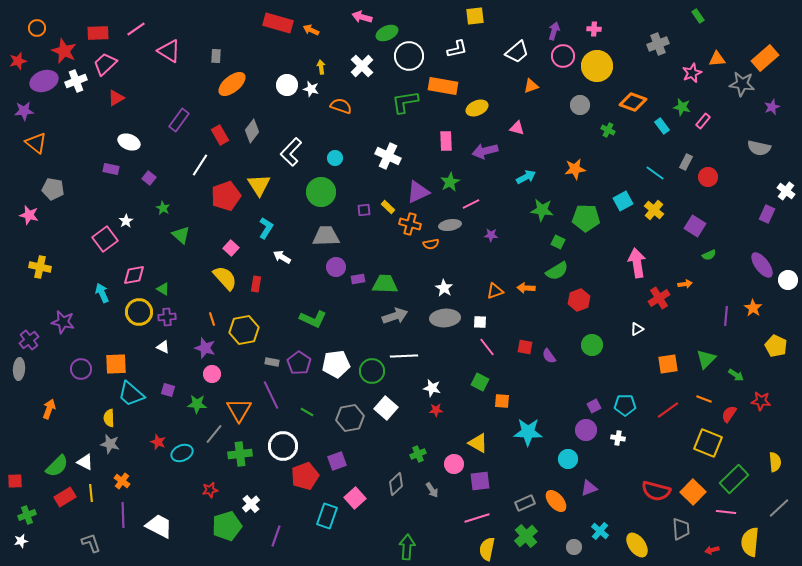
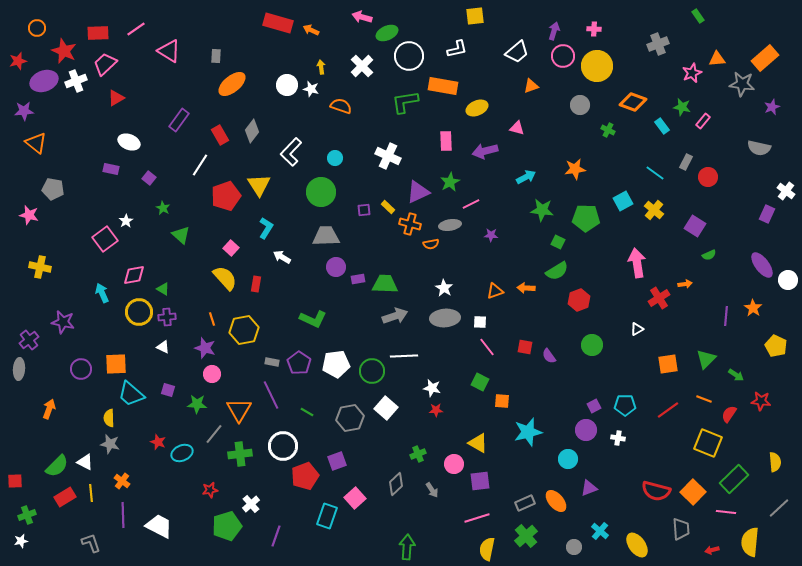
cyan star at (528, 432): rotated 16 degrees counterclockwise
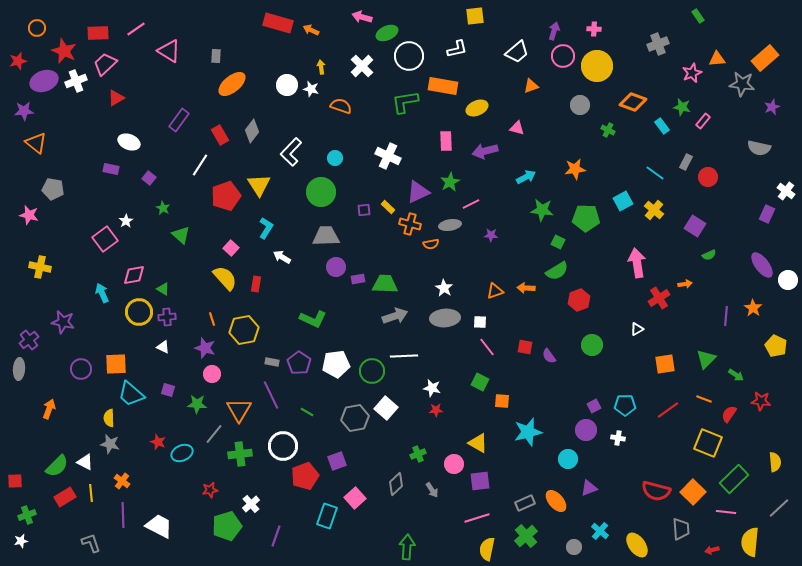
orange square at (668, 364): moved 3 px left
gray hexagon at (350, 418): moved 5 px right
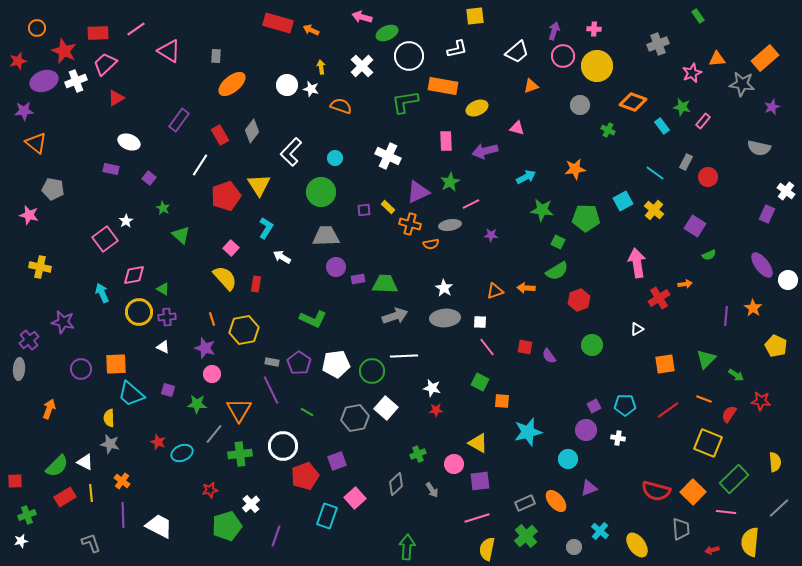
purple line at (271, 395): moved 5 px up
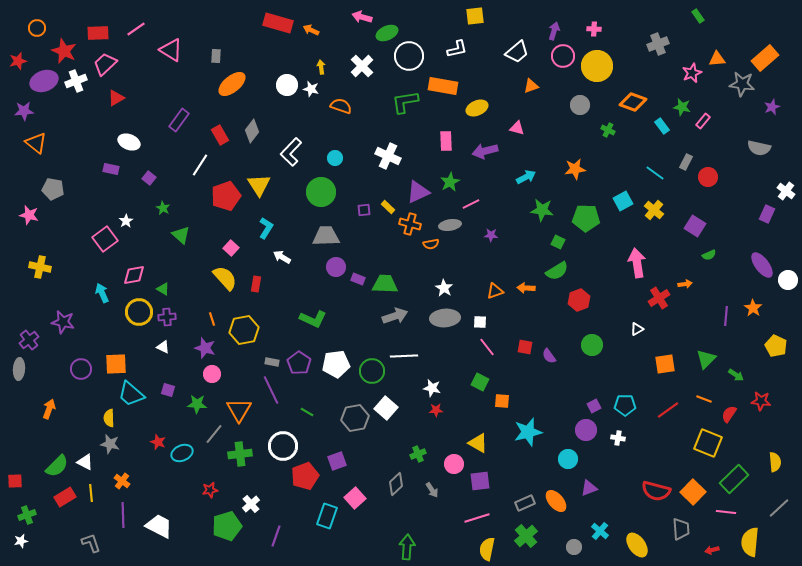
pink triangle at (169, 51): moved 2 px right, 1 px up
purple rectangle at (358, 279): rotated 32 degrees clockwise
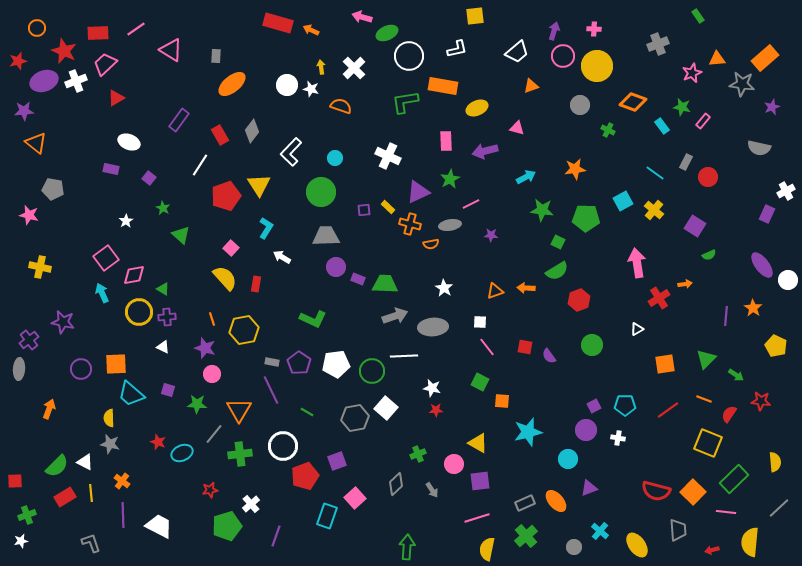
white cross at (362, 66): moved 8 px left, 2 px down
green star at (450, 182): moved 3 px up
white cross at (786, 191): rotated 24 degrees clockwise
pink square at (105, 239): moved 1 px right, 19 px down
gray ellipse at (445, 318): moved 12 px left, 9 px down
gray trapezoid at (681, 529): moved 3 px left, 1 px down
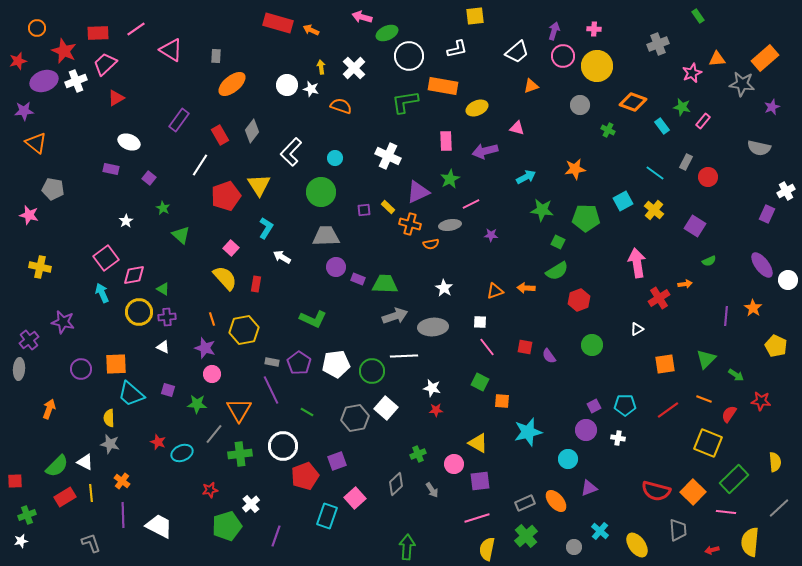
green semicircle at (709, 255): moved 6 px down
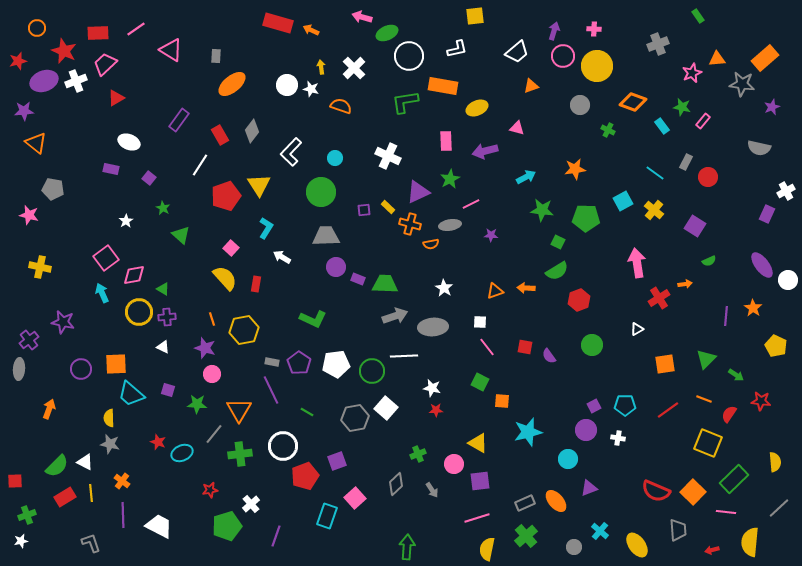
red semicircle at (656, 491): rotated 8 degrees clockwise
